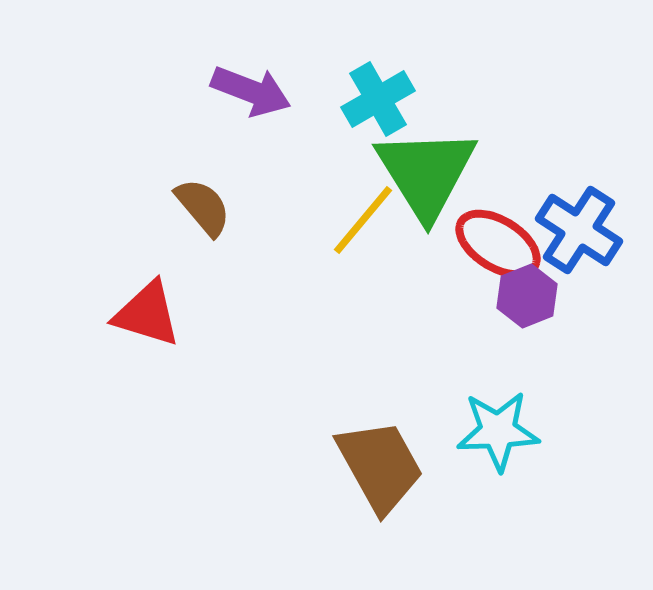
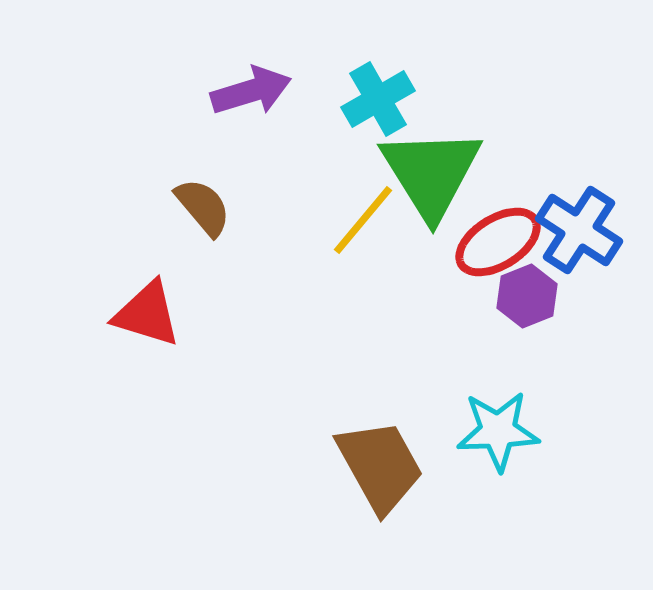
purple arrow: rotated 38 degrees counterclockwise
green triangle: moved 5 px right
red ellipse: moved 2 px up; rotated 64 degrees counterclockwise
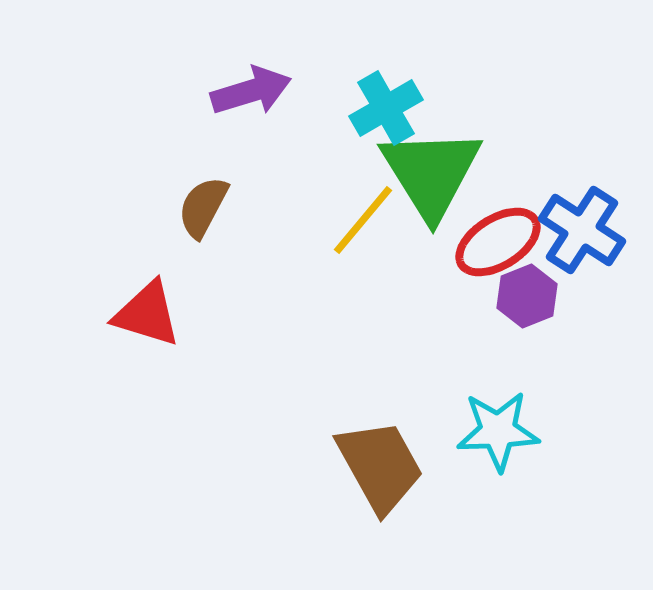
cyan cross: moved 8 px right, 9 px down
brown semicircle: rotated 112 degrees counterclockwise
blue cross: moved 3 px right
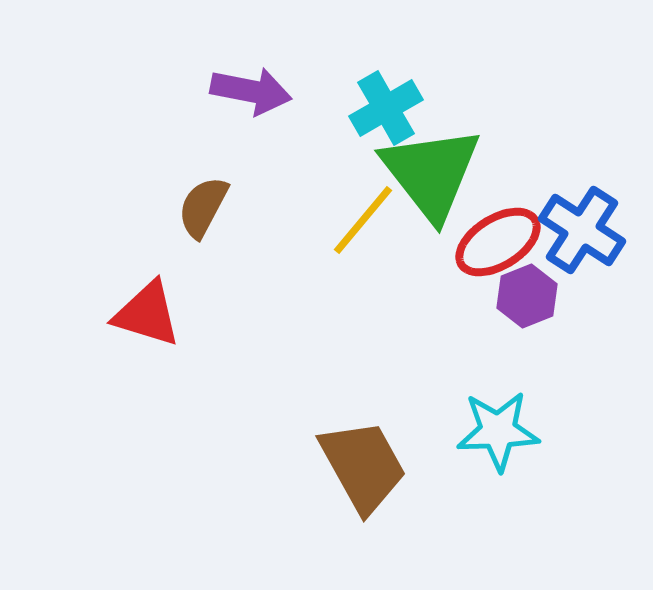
purple arrow: rotated 28 degrees clockwise
green triangle: rotated 6 degrees counterclockwise
brown trapezoid: moved 17 px left
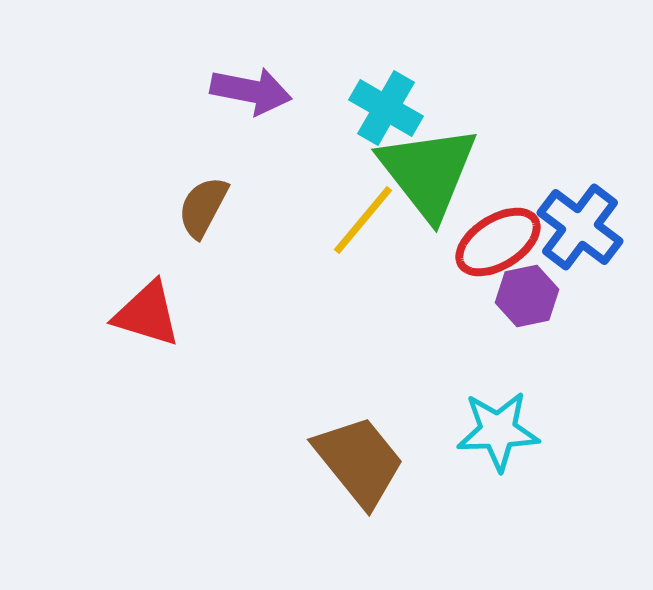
cyan cross: rotated 30 degrees counterclockwise
green triangle: moved 3 px left, 1 px up
blue cross: moved 2 px left, 3 px up; rotated 4 degrees clockwise
purple hexagon: rotated 10 degrees clockwise
brown trapezoid: moved 4 px left, 5 px up; rotated 10 degrees counterclockwise
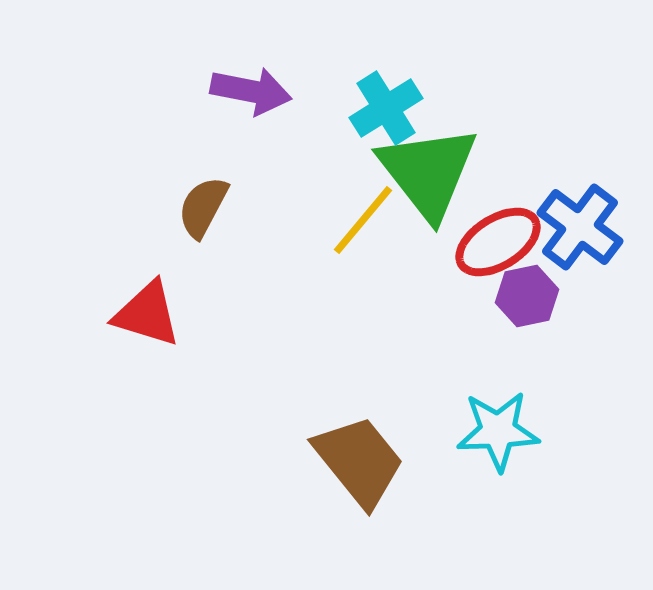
cyan cross: rotated 28 degrees clockwise
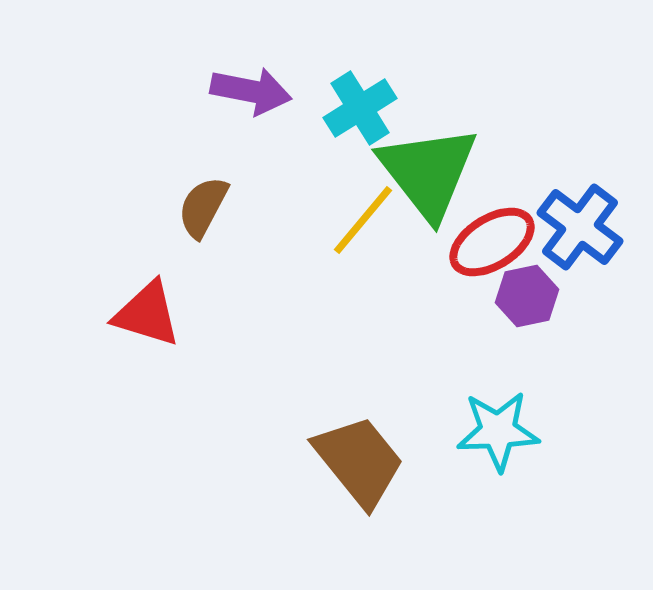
cyan cross: moved 26 px left
red ellipse: moved 6 px left
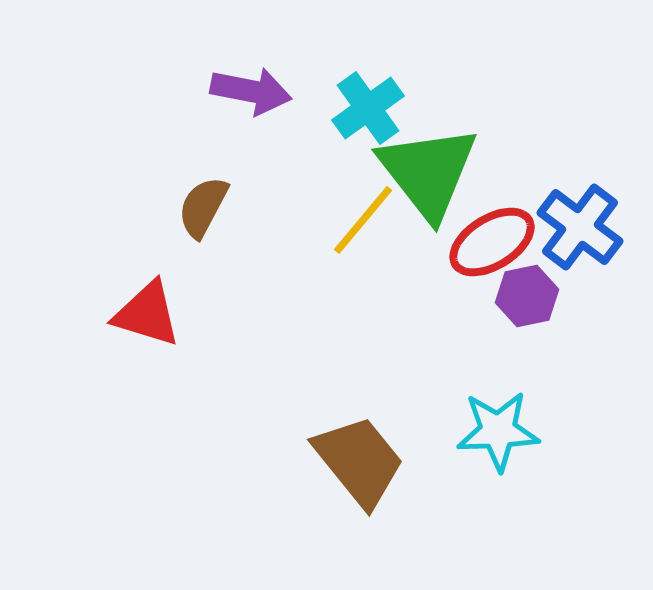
cyan cross: moved 8 px right; rotated 4 degrees counterclockwise
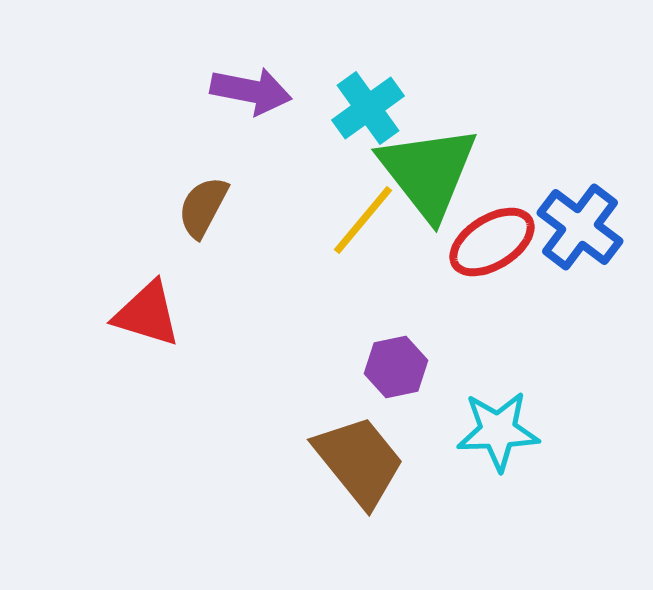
purple hexagon: moved 131 px left, 71 px down
